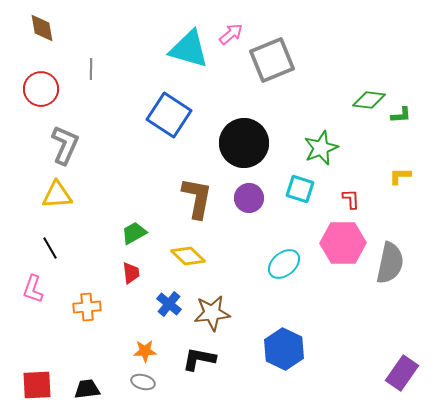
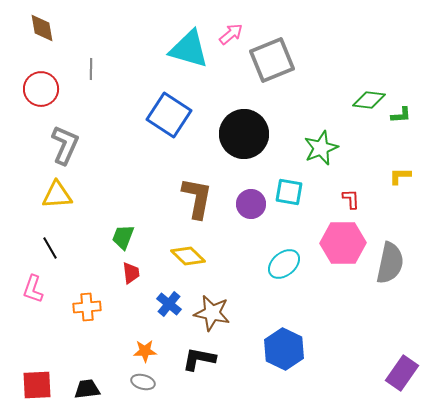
black circle: moved 9 px up
cyan square: moved 11 px left, 3 px down; rotated 8 degrees counterclockwise
purple circle: moved 2 px right, 6 px down
green trapezoid: moved 11 px left, 4 px down; rotated 40 degrees counterclockwise
brown star: rotated 18 degrees clockwise
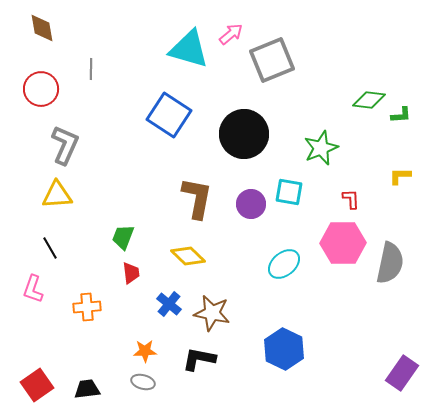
red square: rotated 32 degrees counterclockwise
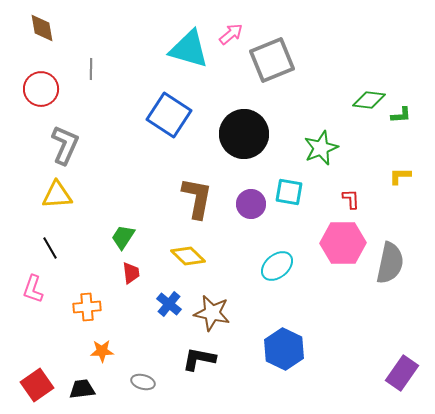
green trapezoid: rotated 12 degrees clockwise
cyan ellipse: moved 7 px left, 2 px down
orange star: moved 43 px left
black trapezoid: moved 5 px left
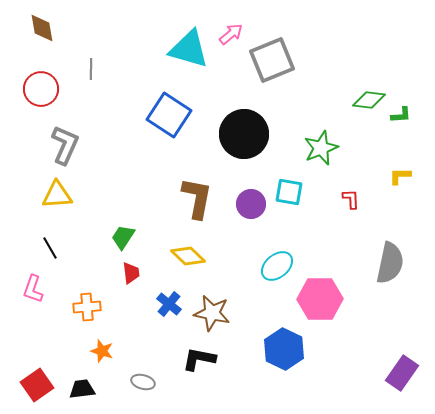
pink hexagon: moved 23 px left, 56 px down
orange star: rotated 20 degrees clockwise
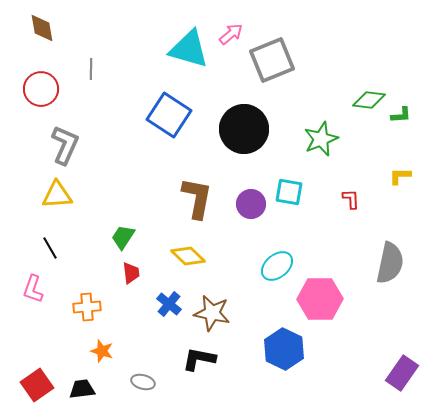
black circle: moved 5 px up
green star: moved 9 px up
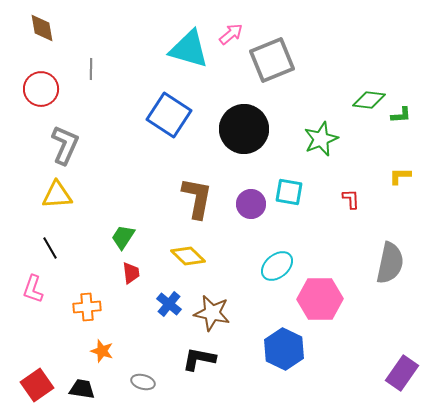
black trapezoid: rotated 16 degrees clockwise
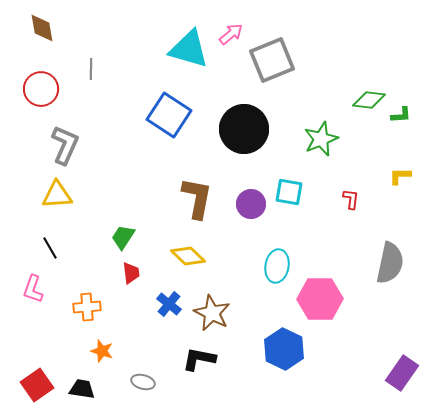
red L-shape: rotated 10 degrees clockwise
cyan ellipse: rotated 40 degrees counterclockwise
brown star: rotated 15 degrees clockwise
